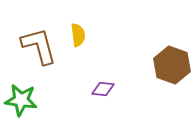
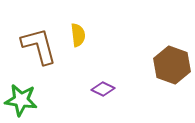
purple diamond: rotated 20 degrees clockwise
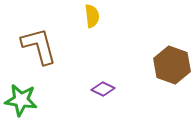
yellow semicircle: moved 14 px right, 19 px up
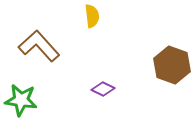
brown L-shape: rotated 27 degrees counterclockwise
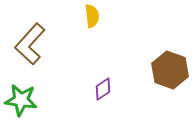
brown L-shape: moved 9 px left, 2 px up; rotated 96 degrees counterclockwise
brown hexagon: moved 2 px left, 5 px down
purple diamond: rotated 60 degrees counterclockwise
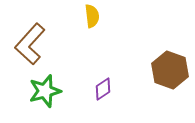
green star: moved 24 px right, 9 px up; rotated 24 degrees counterclockwise
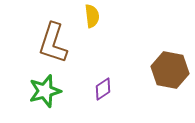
brown L-shape: moved 23 px right, 1 px up; rotated 24 degrees counterclockwise
brown hexagon: rotated 9 degrees counterclockwise
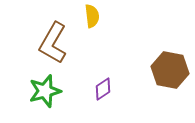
brown L-shape: rotated 12 degrees clockwise
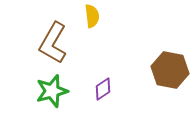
green star: moved 7 px right
